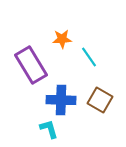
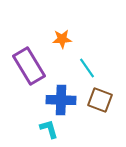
cyan line: moved 2 px left, 11 px down
purple rectangle: moved 2 px left, 1 px down
brown square: rotated 10 degrees counterclockwise
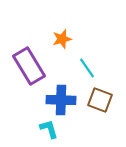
orange star: rotated 12 degrees counterclockwise
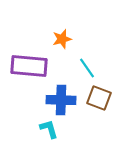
purple rectangle: rotated 54 degrees counterclockwise
brown square: moved 1 px left, 2 px up
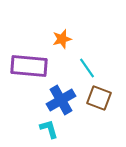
blue cross: rotated 32 degrees counterclockwise
